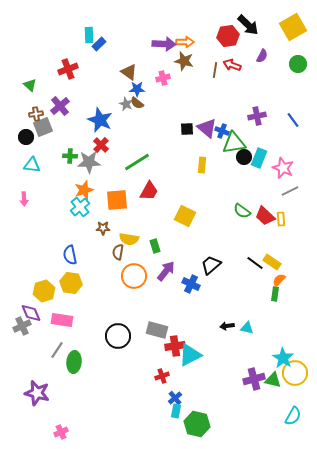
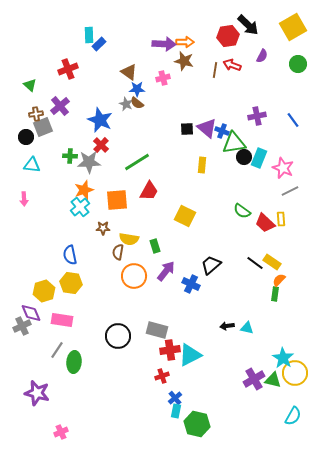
red trapezoid at (265, 216): moved 7 px down
red cross at (175, 346): moved 5 px left, 4 px down
purple cross at (254, 379): rotated 15 degrees counterclockwise
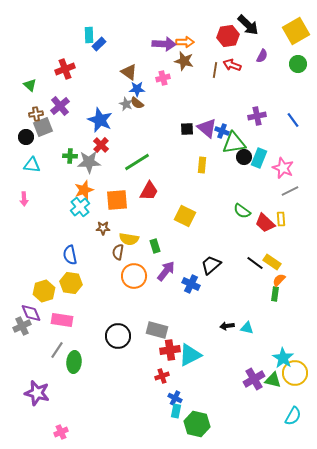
yellow square at (293, 27): moved 3 px right, 4 px down
red cross at (68, 69): moved 3 px left
blue cross at (175, 398): rotated 24 degrees counterclockwise
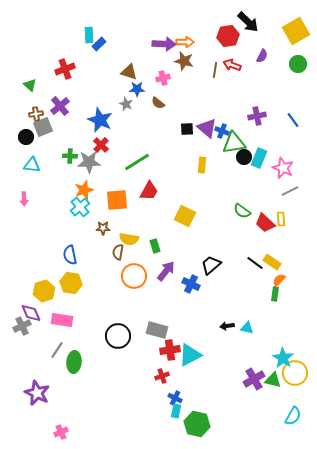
black arrow at (248, 25): moved 3 px up
brown triangle at (129, 72): rotated 18 degrees counterclockwise
brown semicircle at (137, 103): moved 21 px right
purple star at (37, 393): rotated 10 degrees clockwise
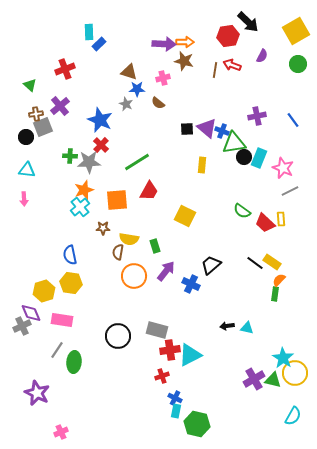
cyan rectangle at (89, 35): moved 3 px up
cyan triangle at (32, 165): moved 5 px left, 5 px down
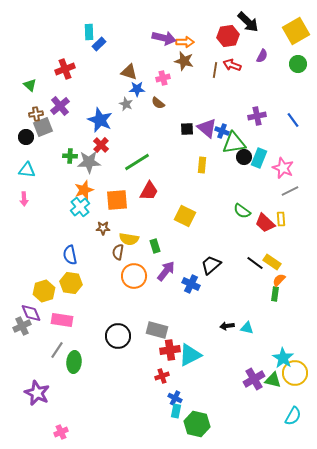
purple arrow at (164, 44): moved 6 px up; rotated 10 degrees clockwise
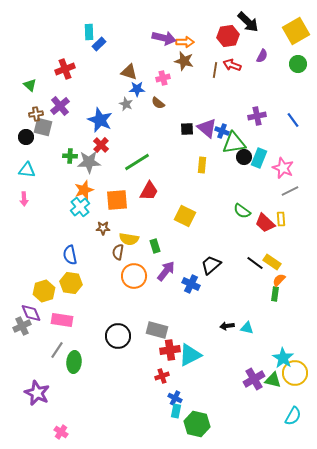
gray square at (43, 127): rotated 36 degrees clockwise
pink cross at (61, 432): rotated 32 degrees counterclockwise
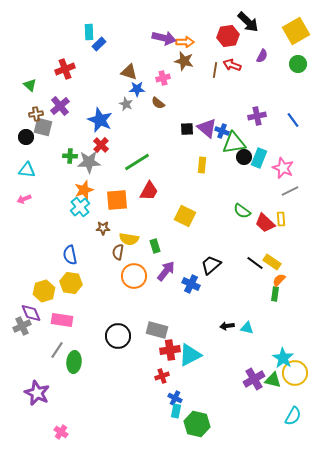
pink arrow at (24, 199): rotated 72 degrees clockwise
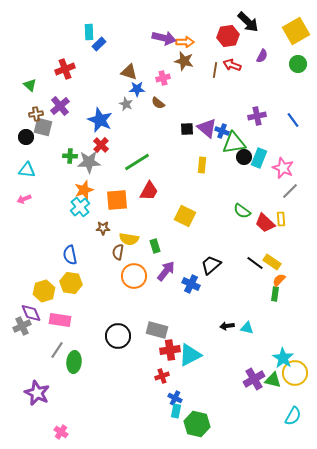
gray line at (290, 191): rotated 18 degrees counterclockwise
pink rectangle at (62, 320): moved 2 px left
